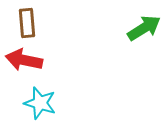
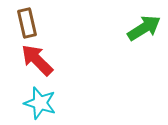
brown rectangle: rotated 8 degrees counterclockwise
red arrow: moved 13 px right; rotated 33 degrees clockwise
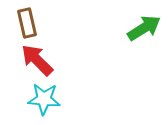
cyan star: moved 4 px right, 4 px up; rotated 12 degrees counterclockwise
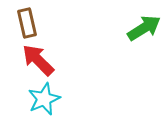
red arrow: moved 1 px right
cyan star: rotated 28 degrees counterclockwise
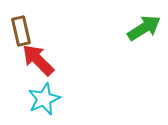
brown rectangle: moved 6 px left, 8 px down
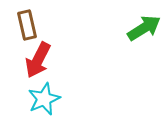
brown rectangle: moved 6 px right, 6 px up
red arrow: rotated 108 degrees counterclockwise
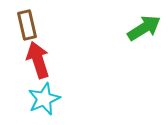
red arrow: rotated 135 degrees clockwise
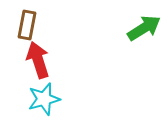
brown rectangle: rotated 24 degrees clockwise
cyan star: rotated 8 degrees clockwise
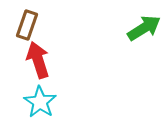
brown rectangle: rotated 8 degrees clockwise
cyan star: moved 4 px left, 3 px down; rotated 24 degrees counterclockwise
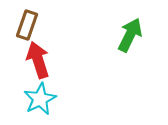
green arrow: moved 14 px left, 7 px down; rotated 32 degrees counterclockwise
cyan star: moved 3 px up; rotated 12 degrees clockwise
